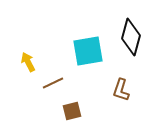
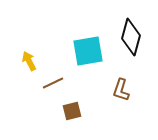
yellow arrow: moved 1 px right, 1 px up
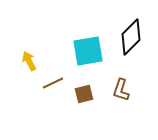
black diamond: rotated 30 degrees clockwise
brown square: moved 12 px right, 17 px up
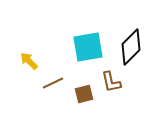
black diamond: moved 10 px down
cyan square: moved 4 px up
yellow arrow: rotated 18 degrees counterclockwise
brown L-shape: moved 10 px left, 8 px up; rotated 30 degrees counterclockwise
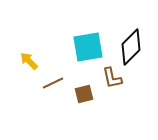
brown L-shape: moved 1 px right, 4 px up
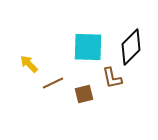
cyan square: rotated 12 degrees clockwise
yellow arrow: moved 3 px down
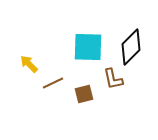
brown L-shape: moved 1 px right, 1 px down
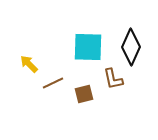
black diamond: rotated 21 degrees counterclockwise
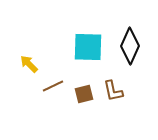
black diamond: moved 1 px left, 1 px up
brown L-shape: moved 12 px down
brown line: moved 3 px down
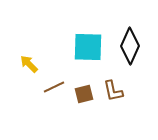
brown line: moved 1 px right, 1 px down
